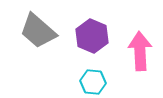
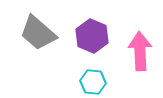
gray trapezoid: moved 2 px down
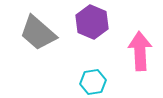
purple hexagon: moved 14 px up
cyan hexagon: rotated 15 degrees counterclockwise
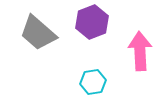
purple hexagon: rotated 16 degrees clockwise
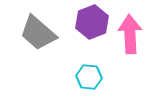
pink arrow: moved 10 px left, 17 px up
cyan hexagon: moved 4 px left, 5 px up; rotated 15 degrees clockwise
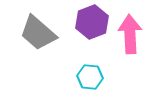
cyan hexagon: moved 1 px right
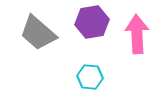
purple hexagon: rotated 12 degrees clockwise
pink arrow: moved 7 px right
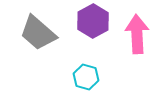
purple hexagon: moved 1 px right, 1 px up; rotated 20 degrees counterclockwise
cyan hexagon: moved 4 px left; rotated 10 degrees clockwise
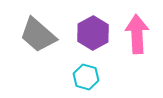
purple hexagon: moved 12 px down
gray trapezoid: moved 2 px down
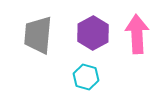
gray trapezoid: rotated 54 degrees clockwise
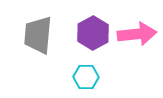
pink arrow: rotated 87 degrees clockwise
cyan hexagon: rotated 15 degrees counterclockwise
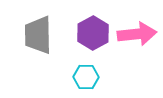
gray trapezoid: rotated 6 degrees counterclockwise
